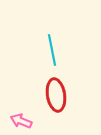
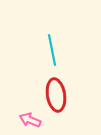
pink arrow: moved 9 px right, 1 px up
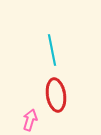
pink arrow: rotated 85 degrees clockwise
